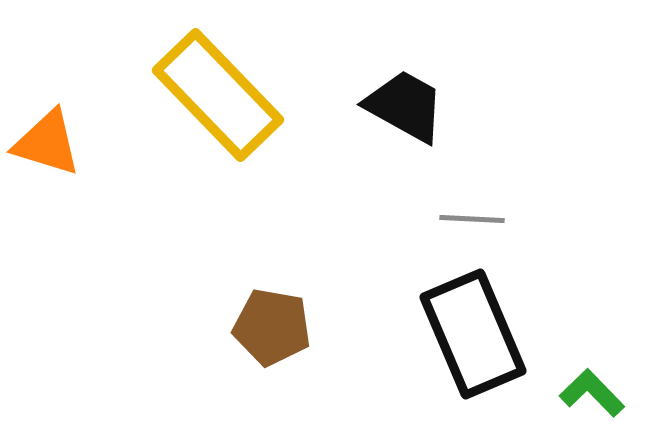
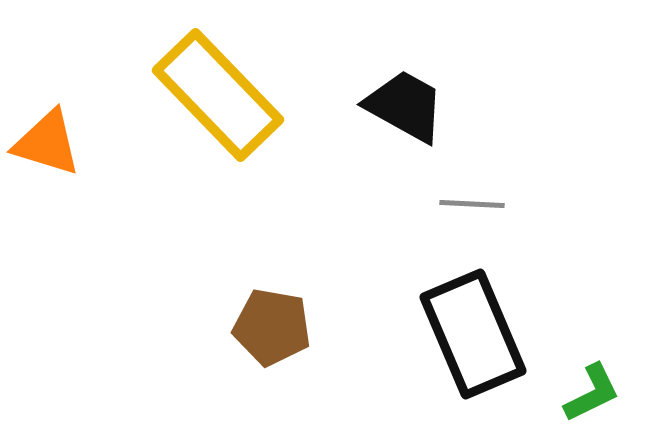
gray line: moved 15 px up
green L-shape: rotated 108 degrees clockwise
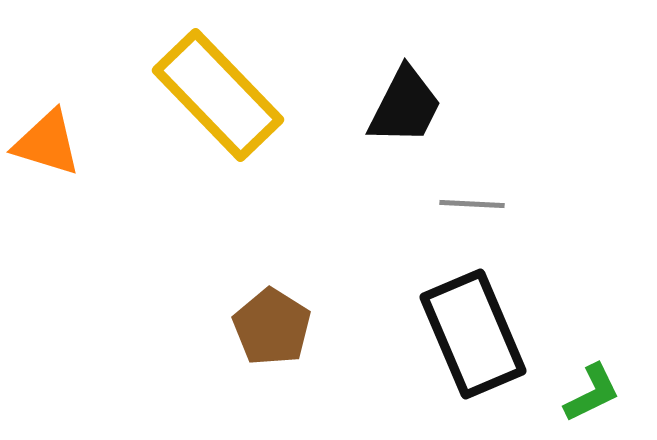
black trapezoid: rotated 88 degrees clockwise
brown pentagon: rotated 22 degrees clockwise
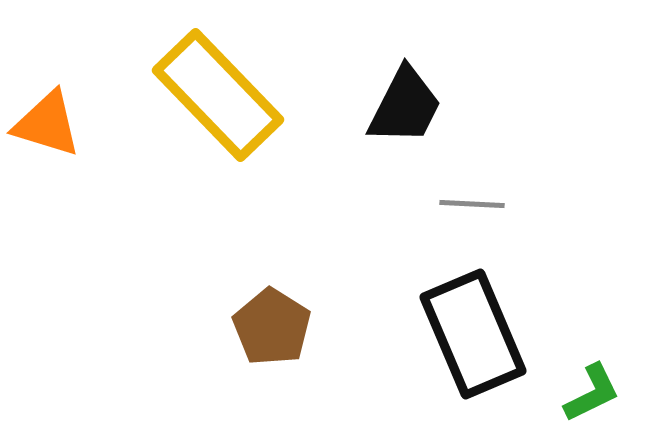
orange triangle: moved 19 px up
